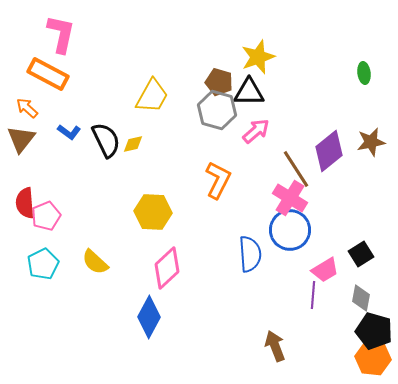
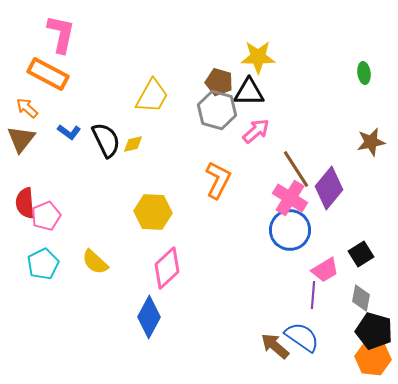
yellow star: rotated 20 degrees clockwise
purple diamond: moved 37 px down; rotated 12 degrees counterclockwise
blue semicircle: moved 52 px right, 83 px down; rotated 51 degrees counterclockwise
brown arrow: rotated 28 degrees counterclockwise
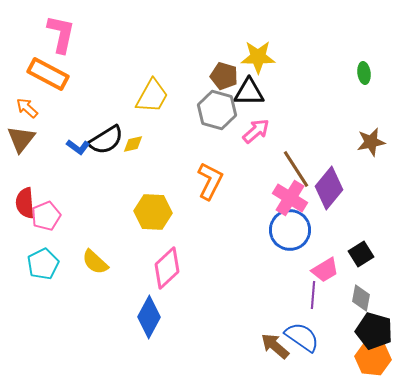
brown pentagon: moved 5 px right, 6 px up
blue L-shape: moved 9 px right, 15 px down
black semicircle: rotated 84 degrees clockwise
orange L-shape: moved 8 px left, 1 px down
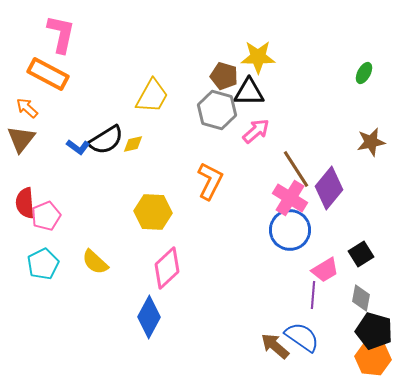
green ellipse: rotated 35 degrees clockwise
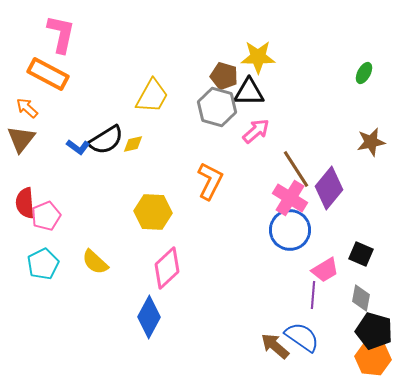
gray hexagon: moved 3 px up
black square: rotated 35 degrees counterclockwise
